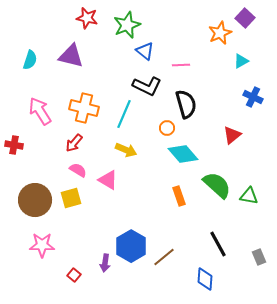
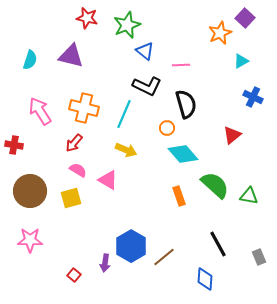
green semicircle: moved 2 px left
brown circle: moved 5 px left, 9 px up
pink star: moved 12 px left, 5 px up
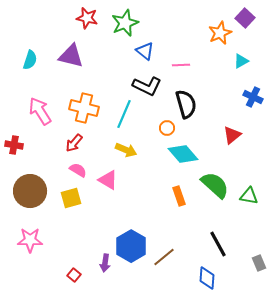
green star: moved 2 px left, 2 px up
gray rectangle: moved 6 px down
blue diamond: moved 2 px right, 1 px up
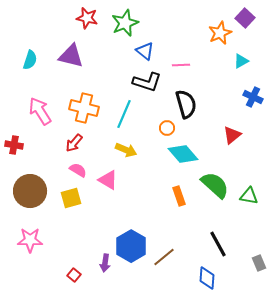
black L-shape: moved 4 px up; rotated 8 degrees counterclockwise
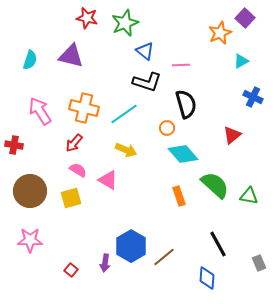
cyan line: rotated 32 degrees clockwise
red square: moved 3 px left, 5 px up
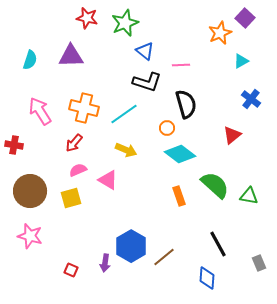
purple triangle: rotated 16 degrees counterclockwise
blue cross: moved 2 px left, 2 px down; rotated 12 degrees clockwise
cyan diamond: moved 3 px left; rotated 12 degrees counterclockwise
pink semicircle: rotated 54 degrees counterclockwise
pink star: moved 4 px up; rotated 15 degrees clockwise
red square: rotated 16 degrees counterclockwise
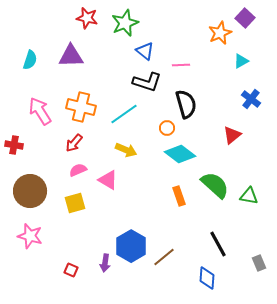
orange cross: moved 3 px left, 1 px up
yellow square: moved 4 px right, 5 px down
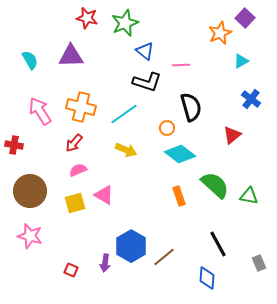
cyan semicircle: rotated 48 degrees counterclockwise
black semicircle: moved 5 px right, 3 px down
pink triangle: moved 4 px left, 15 px down
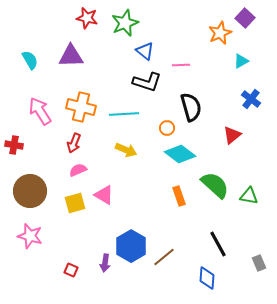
cyan line: rotated 32 degrees clockwise
red arrow: rotated 18 degrees counterclockwise
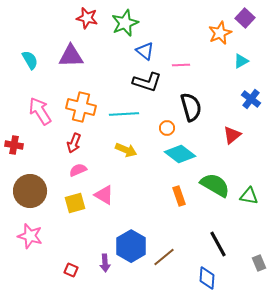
green semicircle: rotated 12 degrees counterclockwise
purple arrow: rotated 12 degrees counterclockwise
